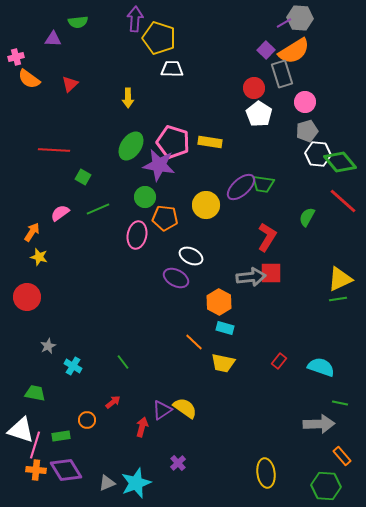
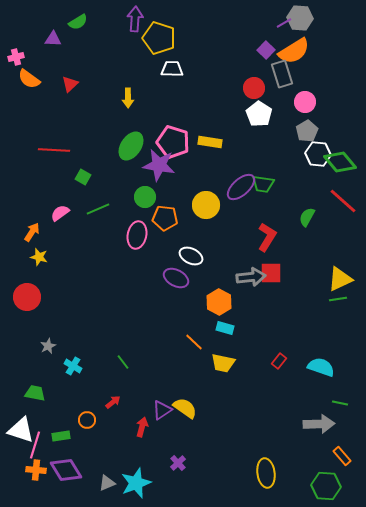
green semicircle at (78, 22): rotated 24 degrees counterclockwise
gray pentagon at (307, 131): rotated 15 degrees counterclockwise
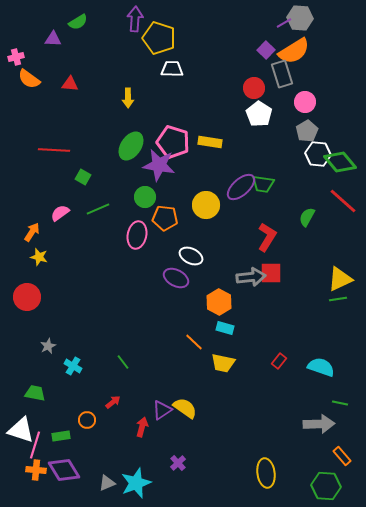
red triangle at (70, 84): rotated 48 degrees clockwise
purple diamond at (66, 470): moved 2 px left
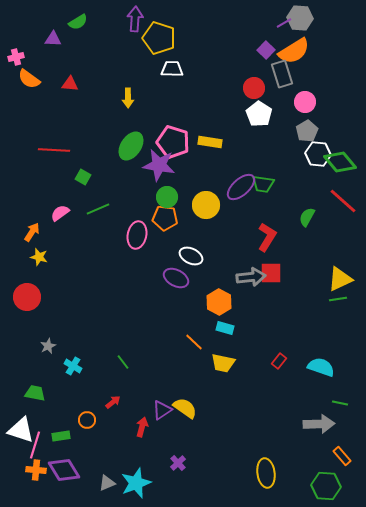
green circle at (145, 197): moved 22 px right
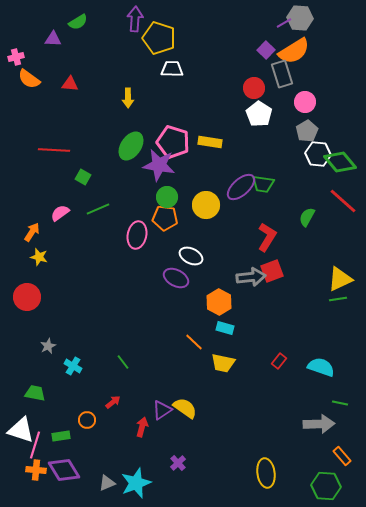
red square at (271, 273): moved 1 px right, 2 px up; rotated 20 degrees counterclockwise
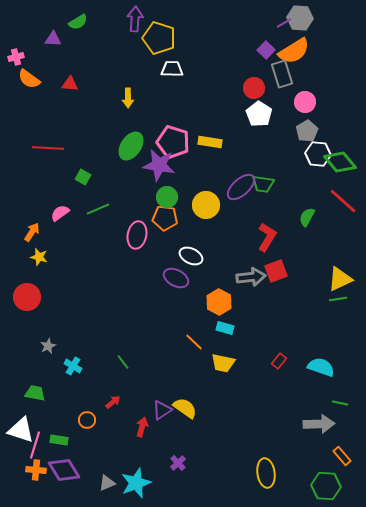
red line at (54, 150): moved 6 px left, 2 px up
red square at (272, 271): moved 4 px right
green rectangle at (61, 436): moved 2 px left, 4 px down; rotated 18 degrees clockwise
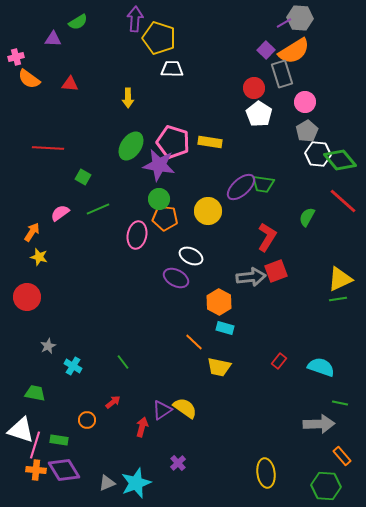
green diamond at (340, 162): moved 2 px up
green circle at (167, 197): moved 8 px left, 2 px down
yellow circle at (206, 205): moved 2 px right, 6 px down
yellow trapezoid at (223, 363): moved 4 px left, 4 px down
